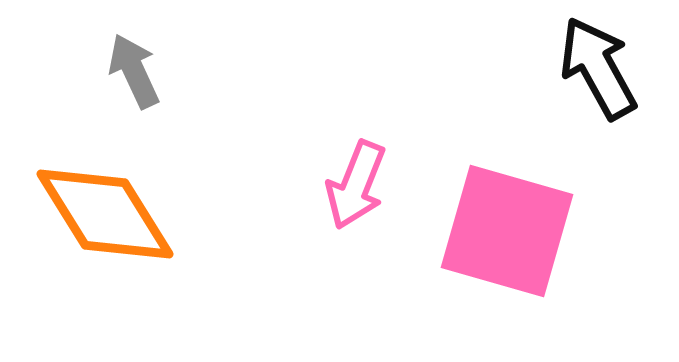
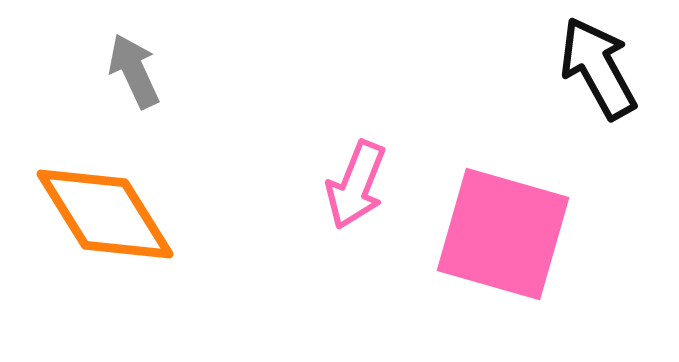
pink square: moved 4 px left, 3 px down
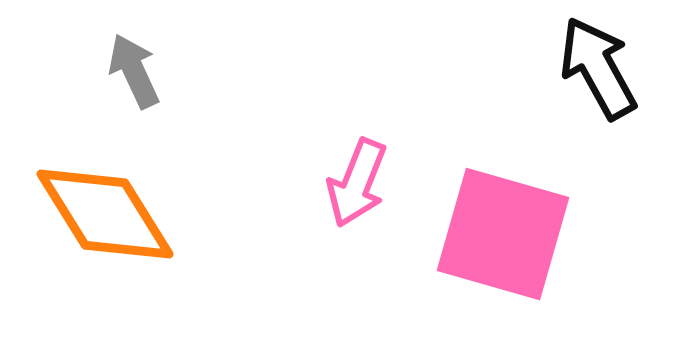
pink arrow: moved 1 px right, 2 px up
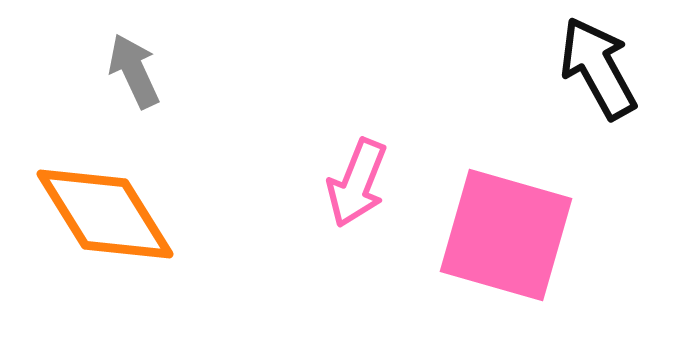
pink square: moved 3 px right, 1 px down
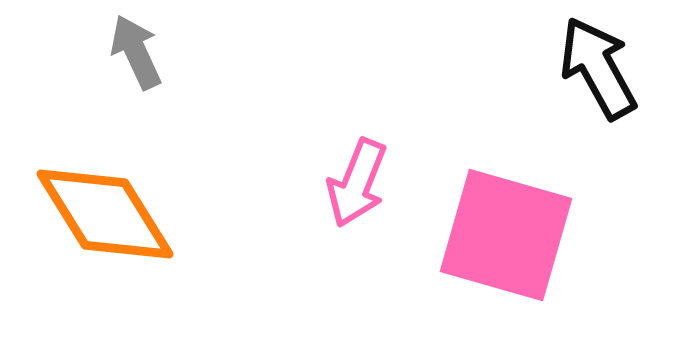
gray arrow: moved 2 px right, 19 px up
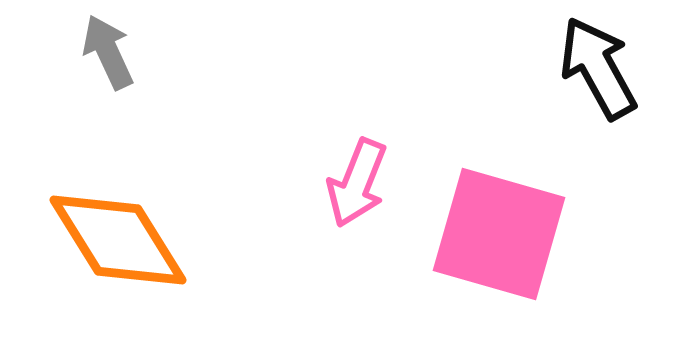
gray arrow: moved 28 px left
orange diamond: moved 13 px right, 26 px down
pink square: moved 7 px left, 1 px up
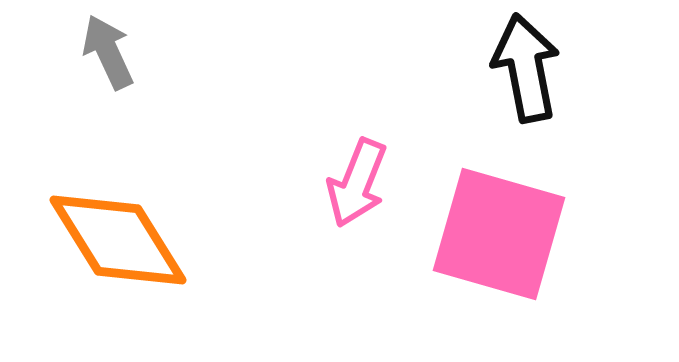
black arrow: moved 72 px left; rotated 18 degrees clockwise
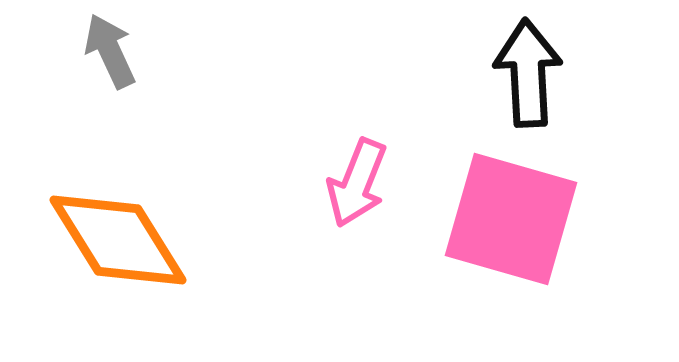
gray arrow: moved 2 px right, 1 px up
black arrow: moved 2 px right, 5 px down; rotated 8 degrees clockwise
pink square: moved 12 px right, 15 px up
